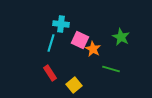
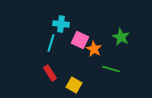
orange star: moved 1 px right
yellow square: rotated 21 degrees counterclockwise
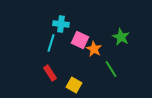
green line: rotated 42 degrees clockwise
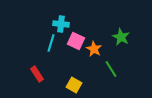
pink square: moved 4 px left, 1 px down
red rectangle: moved 13 px left, 1 px down
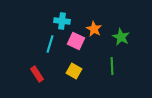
cyan cross: moved 1 px right, 3 px up
cyan line: moved 1 px left, 1 px down
orange star: moved 20 px up
green line: moved 1 px right, 3 px up; rotated 30 degrees clockwise
yellow square: moved 14 px up
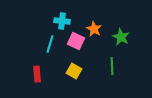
red rectangle: rotated 28 degrees clockwise
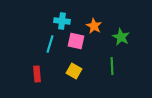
orange star: moved 3 px up
pink square: rotated 12 degrees counterclockwise
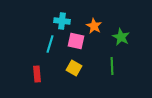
yellow square: moved 3 px up
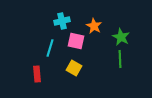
cyan cross: rotated 21 degrees counterclockwise
cyan line: moved 4 px down
green line: moved 8 px right, 7 px up
